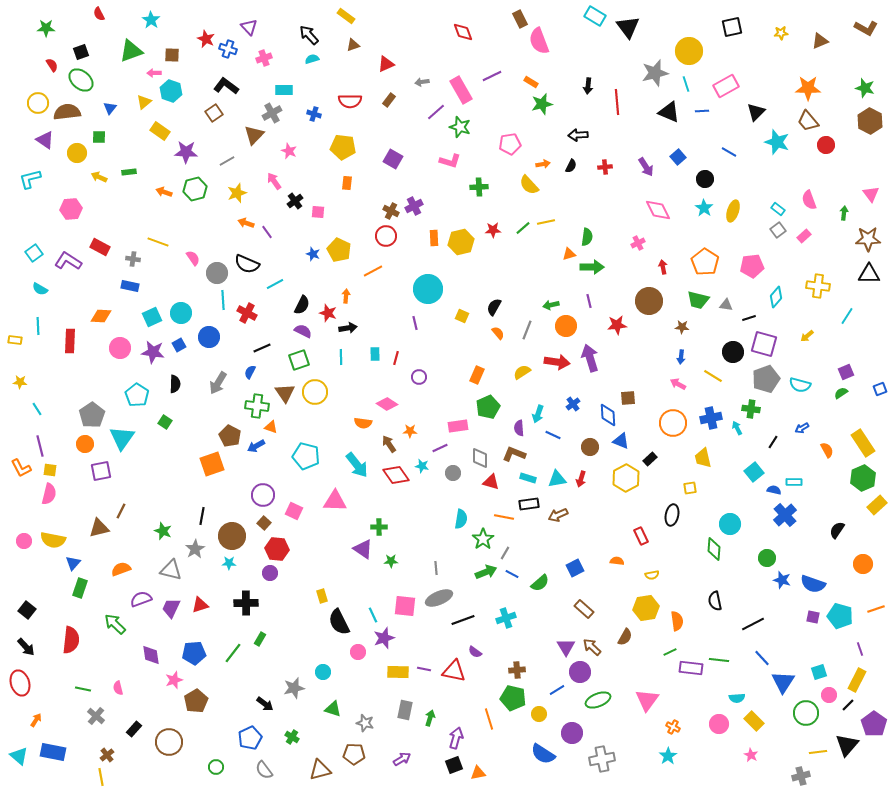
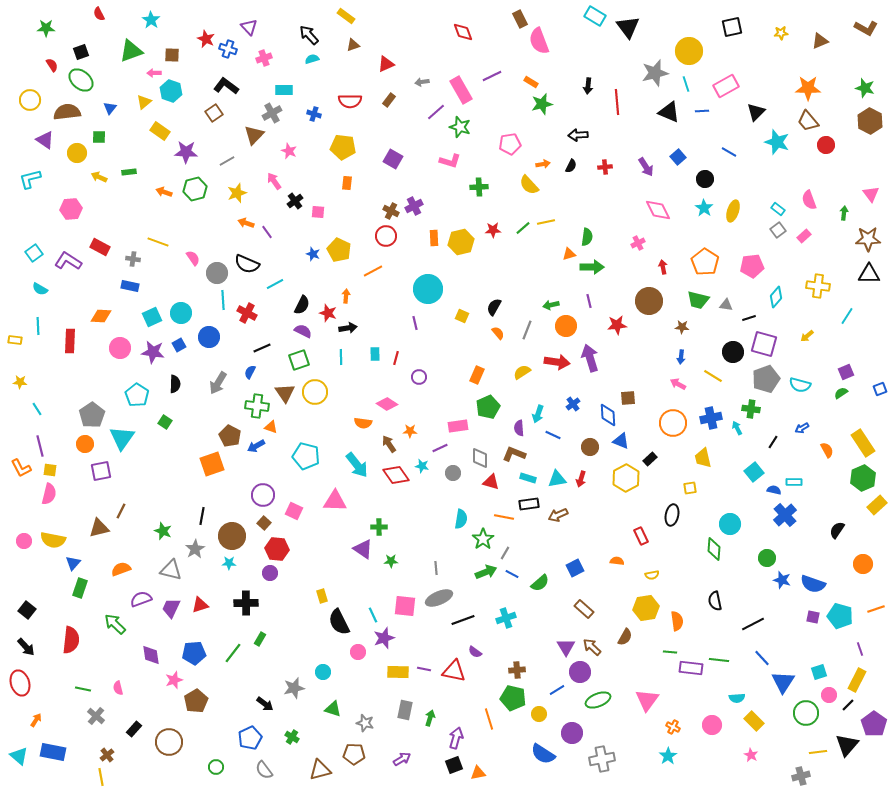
yellow circle at (38, 103): moved 8 px left, 3 px up
green line at (670, 652): rotated 32 degrees clockwise
pink circle at (719, 724): moved 7 px left, 1 px down
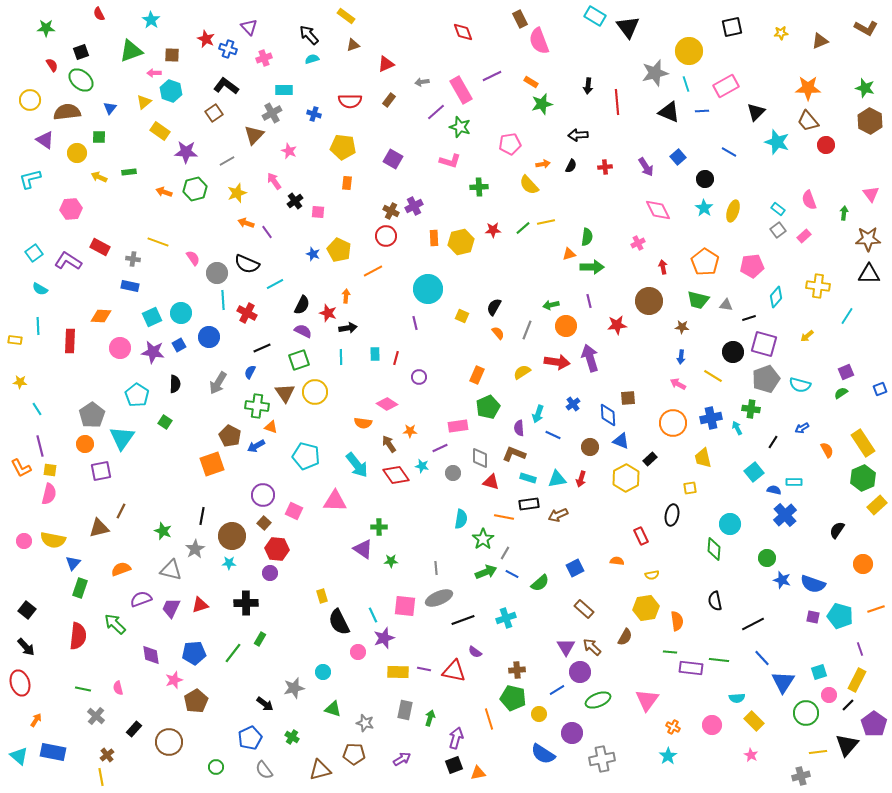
red semicircle at (71, 640): moved 7 px right, 4 px up
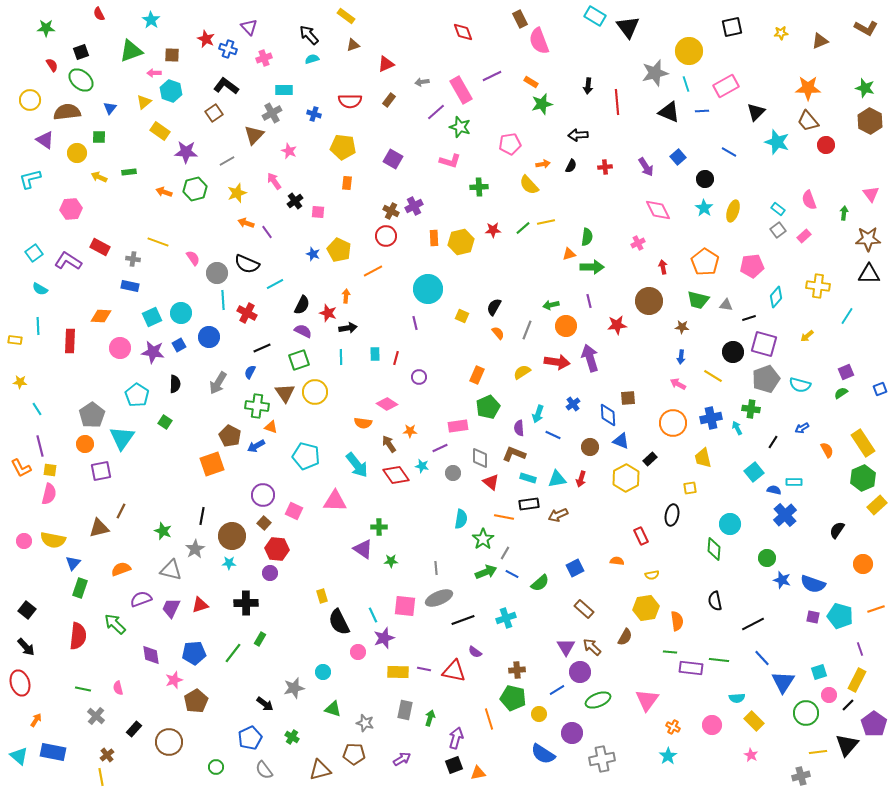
red triangle at (491, 482): rotated 24 degrees clockwise
